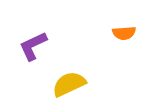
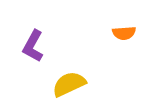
purple L-shape: rotated 36 degrees counterclockwise
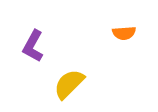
yellow semicircle: rotated 20 degrees counterclockwise
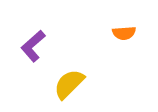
purple L-shape: rotated 20 degrees clockwise
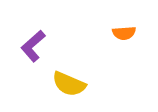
yellow semicircle: rotated 112 degrees counterclockwise
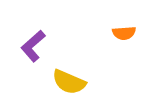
yellow semicircle: moved 2 px up
